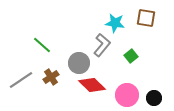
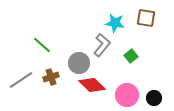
brown cross: rotated 14 degrees clockwise
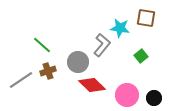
cyan star: moved 5 px right, 5 px down
green square: moved 10 px right
gray circle: moved 1 px left, 1 px up
brown cross: moved 3 px left, 6 px up
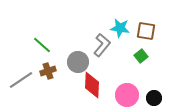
brown square: moved 13 px down
red diamond: rotated 48 degrees clockwise
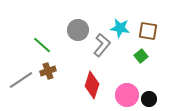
brown square: moved 2 px right
gray circle: moved 32 px up
red diamond: rotated 16 degrees clockwise
black circle: moved 5 px left, 1 px down
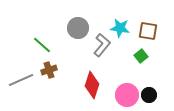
gray circle: moved 2 px up
brown cross: moved 1 px right, 1 px up
gray line: rotated 10 degrees clockwise
black circle: moved 4 px up
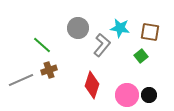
brown square: moved 2 px right, 1 px down
